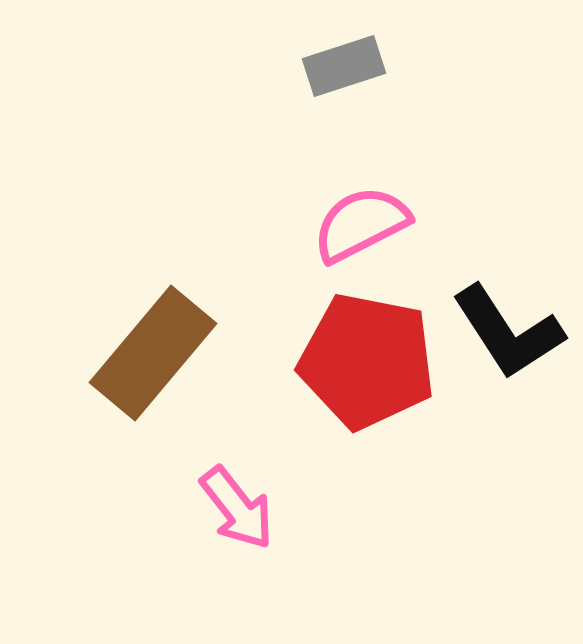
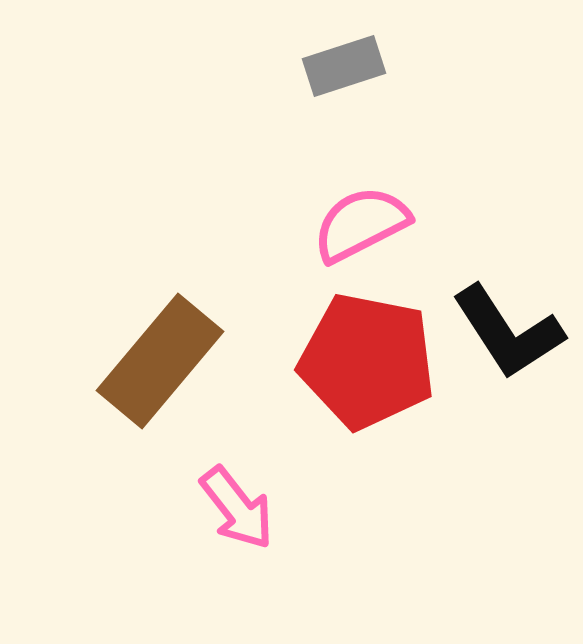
brown rectangle: moved 7 px right, 8 px down
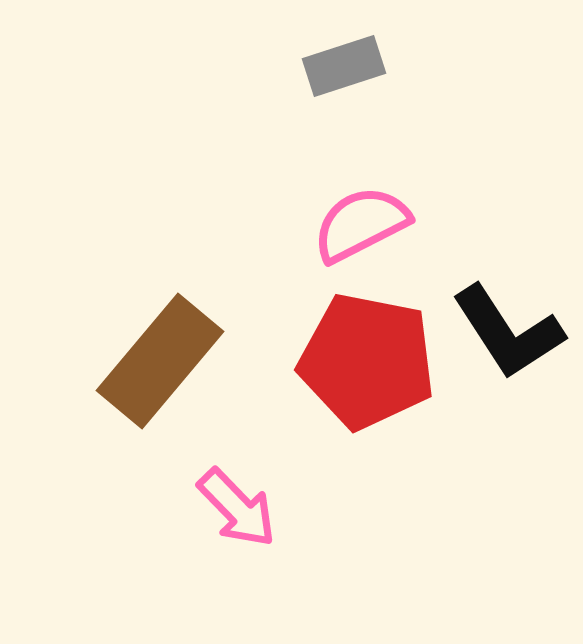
pink arrow: rotated 6 degrees counterclockwise
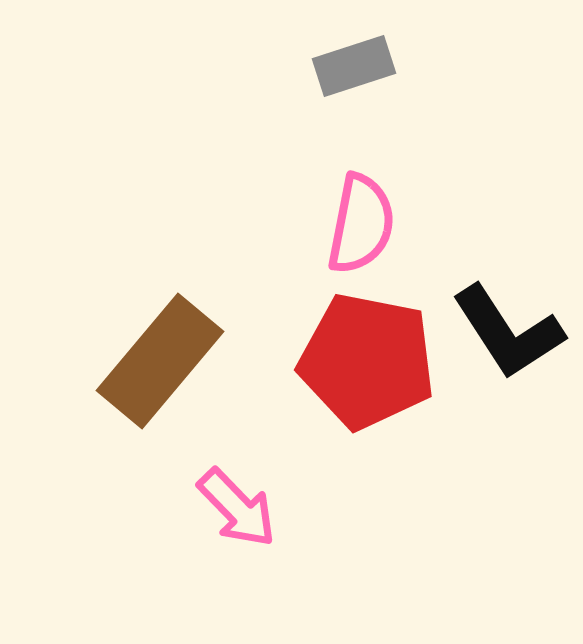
gray rectangle: moved 10 px right
pink semicircle: rotated 128 degrees clockwise
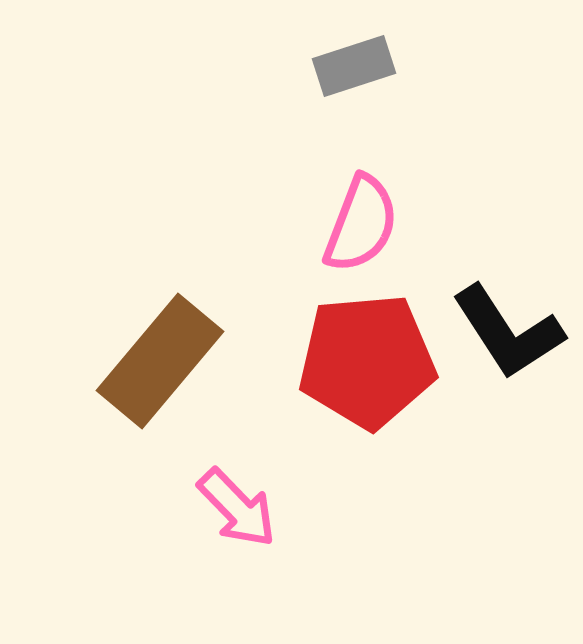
pink semicircle: rotated 10 degrees clockwise
red pentagon: rotated 16 degrees counterclockwise
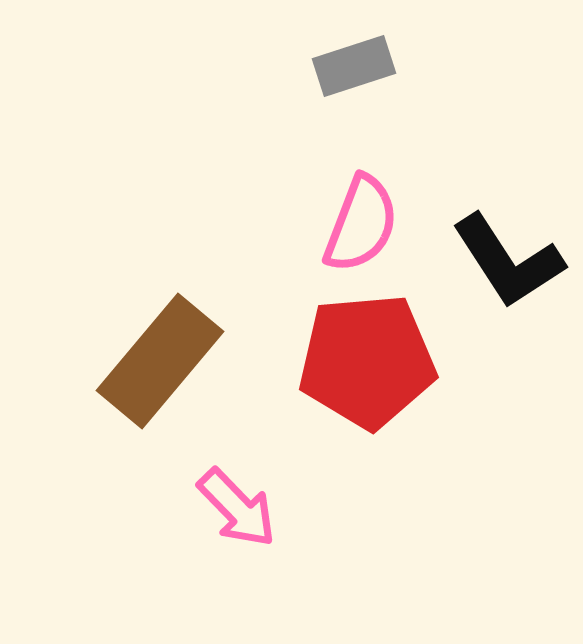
black L-shape: moved 71 px up
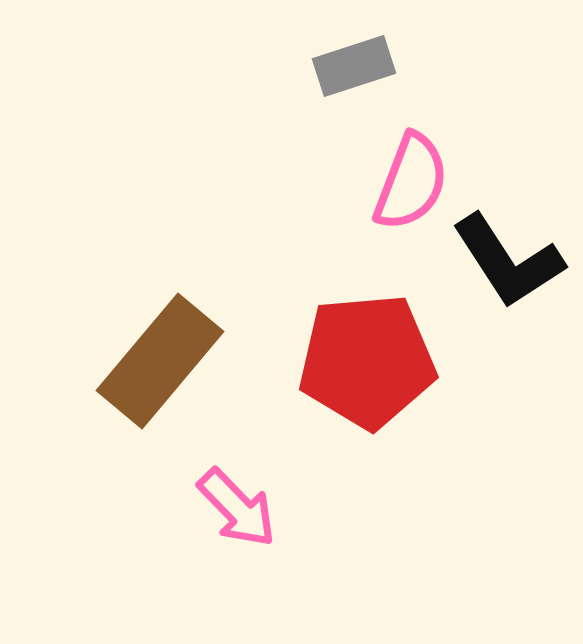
pink semicircle: moved 50 px right, 42 px up
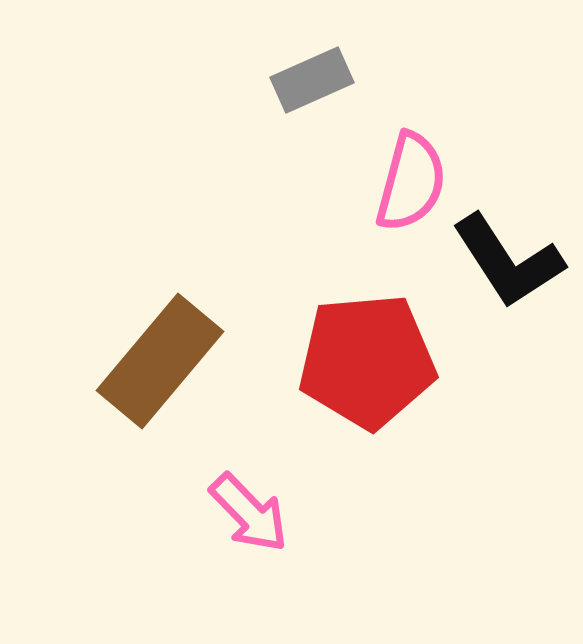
gray rectangle: moved 42 px left, 14 px down; rotated 6 degrees counterclockwise
pink semicircle: rotated 6 degrees counterclockwise
pink arrow: moved 12 px right, 5 px down
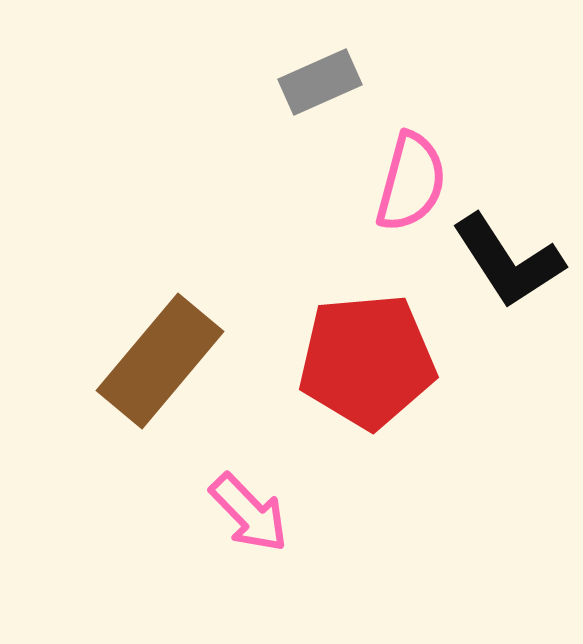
gray rectangle: moved 8 px right, 2 px down
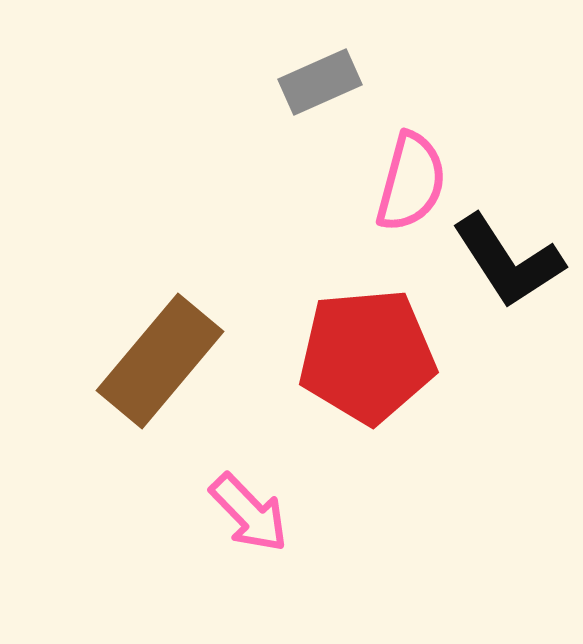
red pentagon: moved 5 px up
